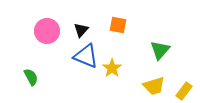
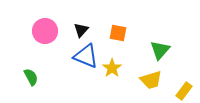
orange square: moved 8 px down
pink circle: moved 2 px left
yellow trapezoid: moved 3 px left, 6 px up
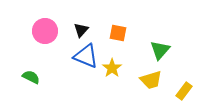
green semicircle: rotated 36 degrees counterclockwise
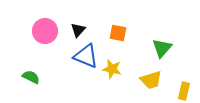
black triangle: moved 3 px left
green triangle: moved 2 px right, 2 px up
yellow star: moved 1 px down; rotated 24 degrees counterclockwise
yellow rectangle: rotated 24 degrees counterclockwise
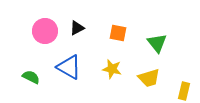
black triangle: moved 1 px left, 2 px up; rotated 21 degrees clockwise
green triangle: moved 5 px left, 5 px up; rotated 20 degrees counterclockwise
blue triangle: moved 17 px left, 11 px down; rotated 8 degrees clockwise
yellow trapezoid: moved 2 px left, 2 px up
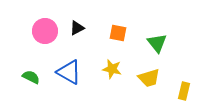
blue triangle: moved 5 px down
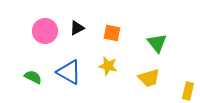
orange square: moved 6 px left
yellow star: moved 4 px left, 3 px up
green semicircle: moved 2 px right
yellow rectangle: moved 4 px right
